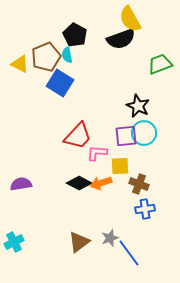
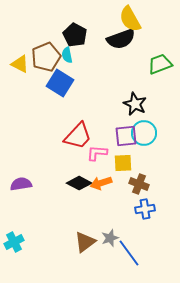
black star: moved 3 px left, 2 px up
yellow square: moved 3 px right, 3 px up
brown triangle: moved 6 px right
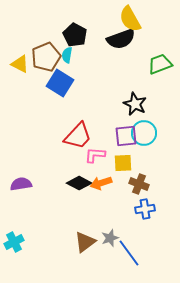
cyan semicircle: rotated 21 degrees clockwise
pink L-shape: moved 2 px left, 2 px down
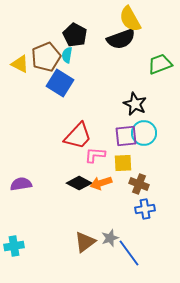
cyan cross: moved 4 px down; rotated 18 degrees clockwise
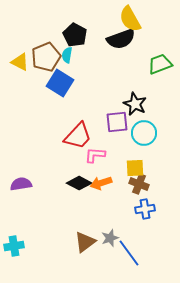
yellow triangle: moved 2 px up
purple square: moved 9 px left, 14 px up
yellow square: moved 12 px right, 5 px down
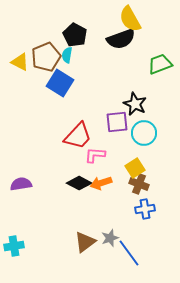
yellow square: rotated 30 degrees counterclockwise
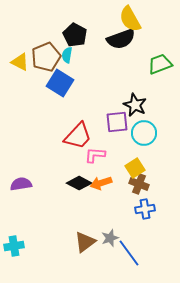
black star: moved 1 px down
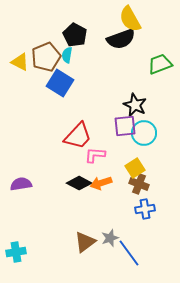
purple square: moved 8 px right, 4 px down
cyan cross: moved 2 px right, 6 px down
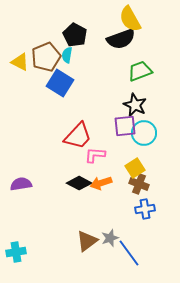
green trapezoid: moved 20 px left, 7 px down
brown triangle: moved 2 px right, 1 px up
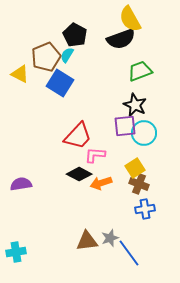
cyan semicircle: rotated 21 degrees clockwise
yellow triangle: moved 12 px down
black diamond: moved 9 px up
brown triangle: rotated 30 degrees clockwise
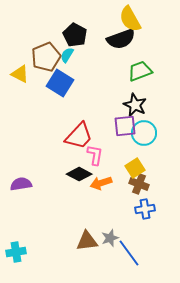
red trapezoid: moved 1 px right
pink L-shape: rotated 95 degrees clockwise
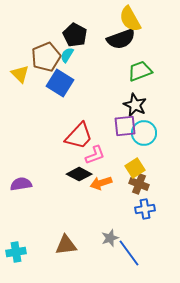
yellow triangle: rotated 18 degrees clockwise
pink L-shape: rotated 60 degrees clockwise
brown triangle: moved 21 px left, 4 px down
